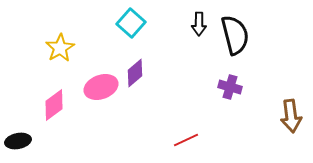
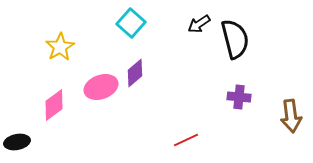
black arrow: rotated 55 degrees clockwise
black semicircle: moved 4 px down
yellow star: moved 1 px up
purple cross: moved 9 px right, 10 px down; rotated 10 degrees counterclockwise
black ellipse: moved 1 px left, 1 px down
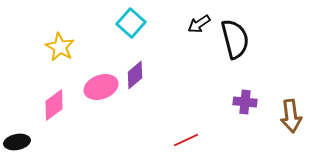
yellow star: rotated 12 degrees counterclockwise
purple diamond: moved 2 px down
purple cross: moved 6 px right, 5 px down
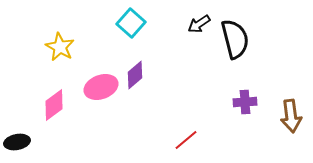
purple cross: rotated 10 degrees counterclockwise
red line: rotated 15 degrees counterclockwise
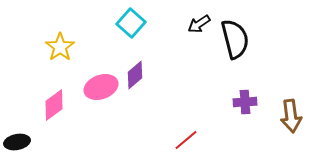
yellow star: rotated 8 degrees clockwise
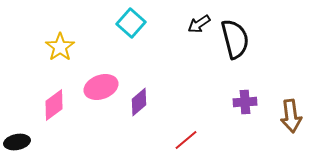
purple diamond: moved 4 px right, 27 px down
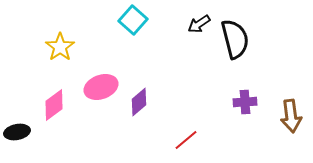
cyan square: moved 2 px right, 3 px up
black ellipse: moved 10 px up
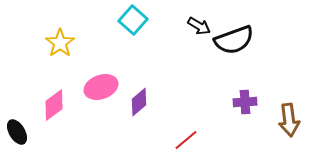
black arrow: moved 2 px down; rotated 115 degrees counterclockwise
black semicircle: moved 1 px left, 1 px down; rotated 84 degrees clockwise
yellow star: moved 4 px up
brown arrow: moved 2 px left, 4 px down
black ellipse: rotated 70 degrees clockwise
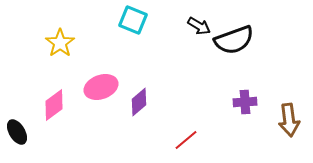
cyan square: rotated 20 degrees counterclockwise
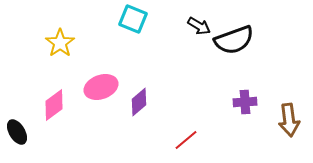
cyan square: moved 1 px up
